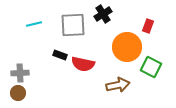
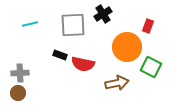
cyan line: moved 4 px left
brown arrow: moved 1 px left, 2 px up
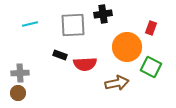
black cross: rotated 24 degrees clockwise
red rectangle: moved 3 px right, 2 px down
red semicircle: moved 2 px right; rotated 15 degrees counterclockwise
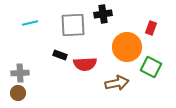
cyan line: moved 1 px up
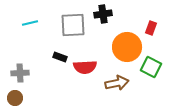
black rectangle: moved 2 px down
red semicircle: moved 3 px down
brown circle: moved 3 px left, 5 px down
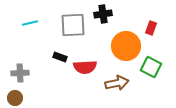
orange circle: moved 1 px left, 1 px up
